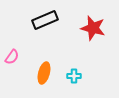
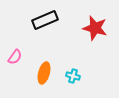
red star: moved 2 px right
pink semicircle: moved 3 px right
cyan cross: moved 1 px left; rotated 16 degrees clockwise
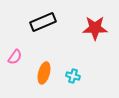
black rectangle: moved 2 px left, 2 px down
red star: rotated 15 degrees counterclockwise
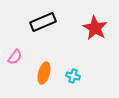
red star: rotated 30 degrees clockwise
